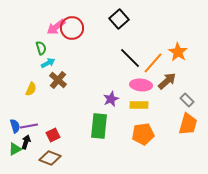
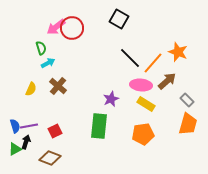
black square: rotated 18 degrees counterclockwise
orange star: rotated 12 degrees counterclockwise
brown cross: moved 6 px down
yellow rectangle: moved 7 px right, 1 px up; rotated 30 degrees clockwise
red square: moved 2 px right, 4 px up
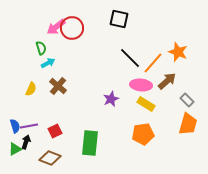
black square: rotated 18 degrees counterclockwise
green rectangle: moved 9 px left, 17 px down
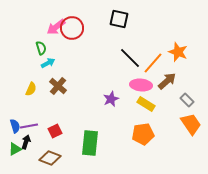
orange trapezoid: moved 3 px right; rotated 50 degrees counterclockwise
